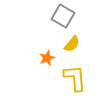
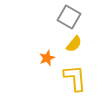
gray square: moved 6 px right, 1 px down
yellow semicircle: moved 2 px right
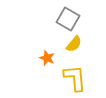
gray square: moved 1 px left, 2 px down
orange star: rotated 28 degrees counterclockwise
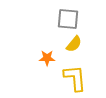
gray square: rotated 25 degrees counterclockwise
orange star: rotated 21 degrees counterclockwise
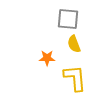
yellow semicircle: rotated 120 degrees clockwise
